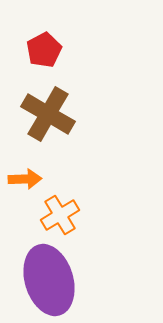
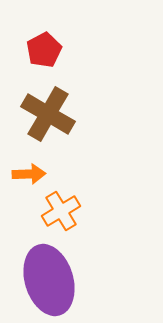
orange arrow: moved 4 px right, 5 px up
orange cross: moved 1 px right, 4 px up
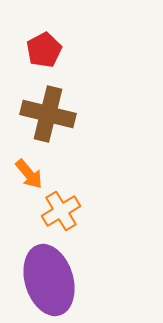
brown cross: rotated 16 degrees counterclockwise
orange arrow: rotated 52 degrees clockwise
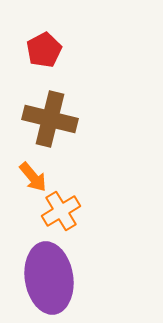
brown cross: moved 2 px right, 5 px down
orange arrow: moved 4 px right, 3 px down
purple ellipse: moved 2 px up; rotated 8 degrees clockwise
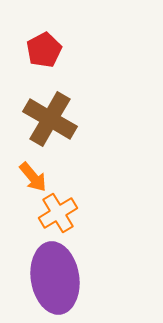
brown cross: rotated 16 degrees clockwise
orange cross: moved 3 px left, 2 px down
purple ellipse: moved 6 px right
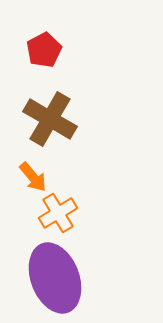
purple ellipse: rotated 12 degrees counterclockwise
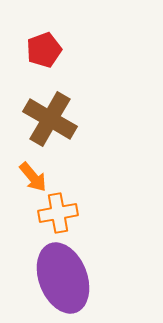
red pentagon: rotated 8 degrees clockwise
orange cross: rotated 21 degrees clockwise
purple ellipse: moved 8 px right
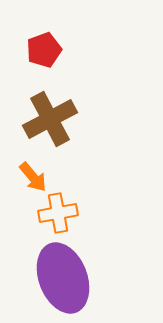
brown cross: rotated 32 degrees clockwise
